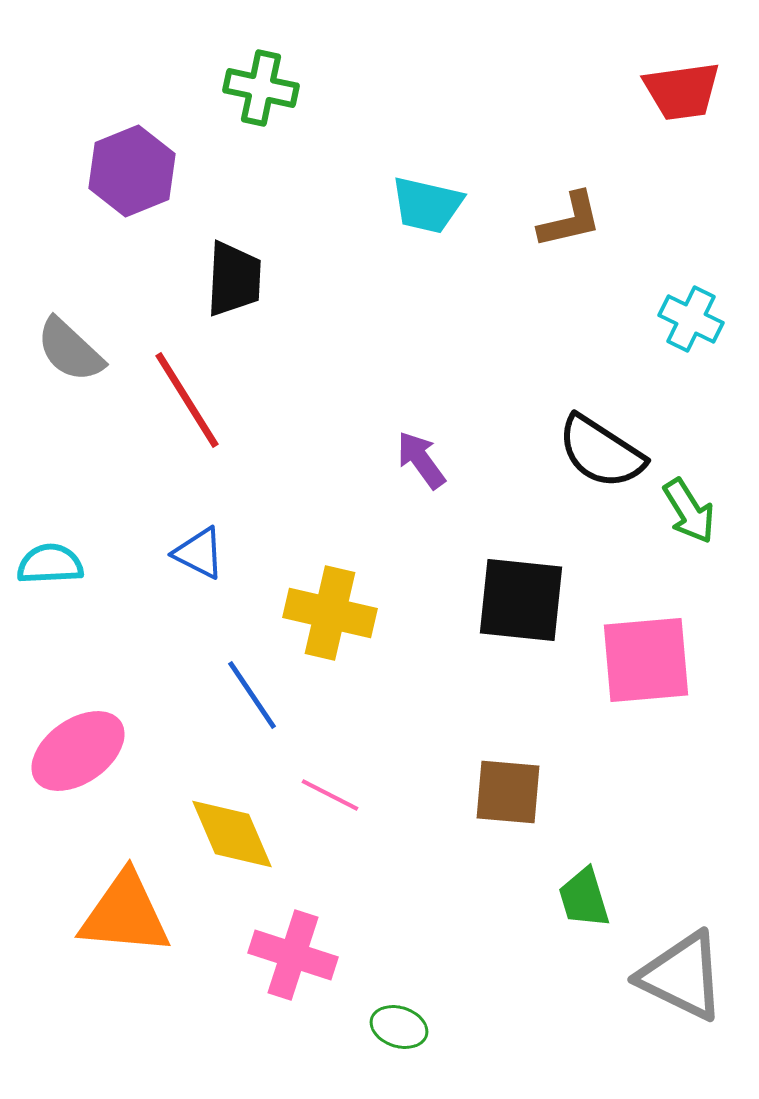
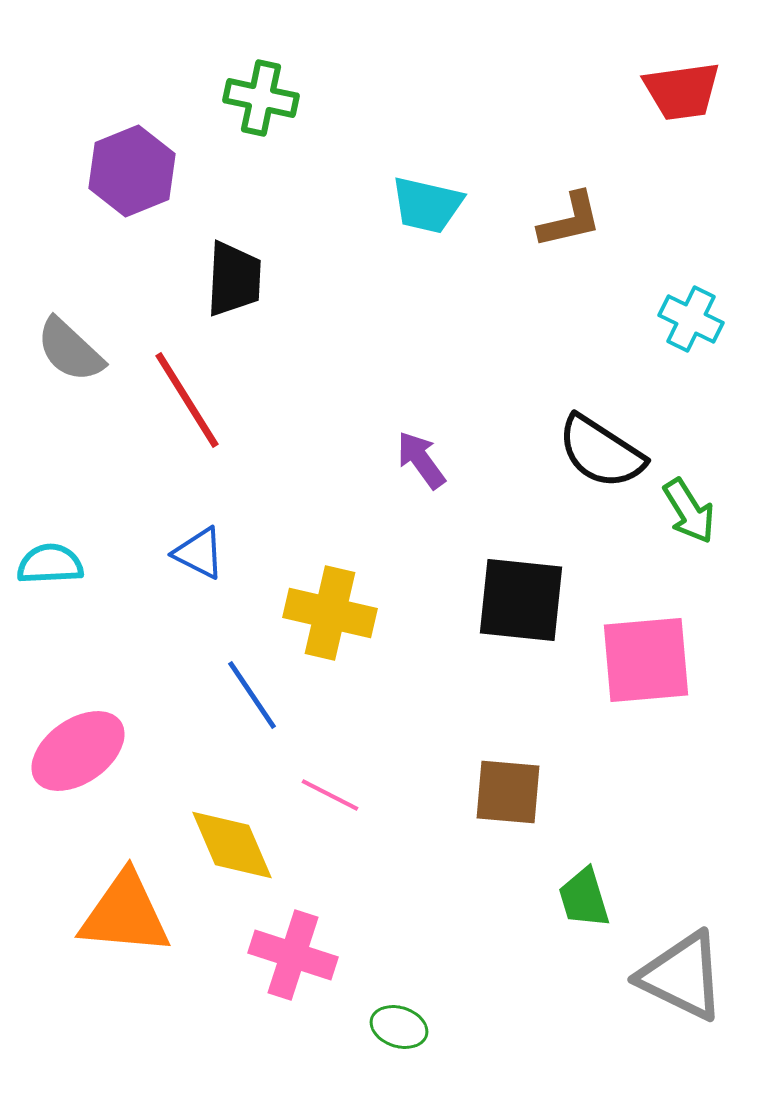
green cross: moved 10 px down
yellow diamond: moved 11 px down
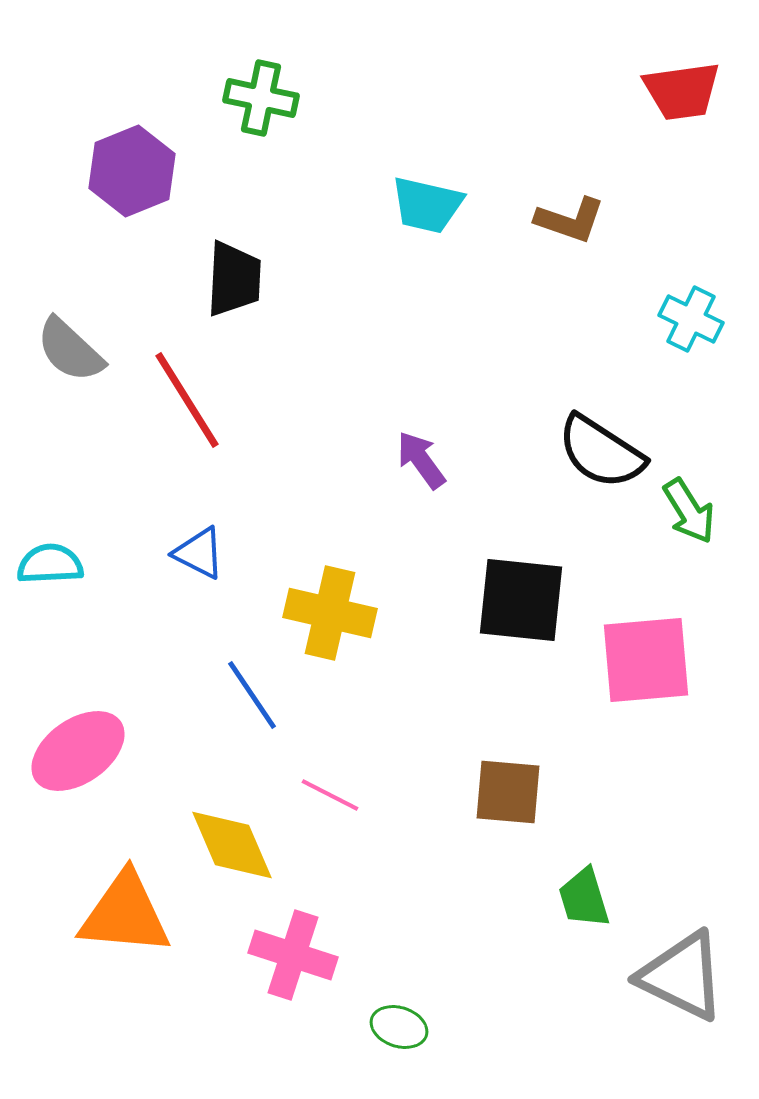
brown L-shape: rotated 32 degrees clockwise
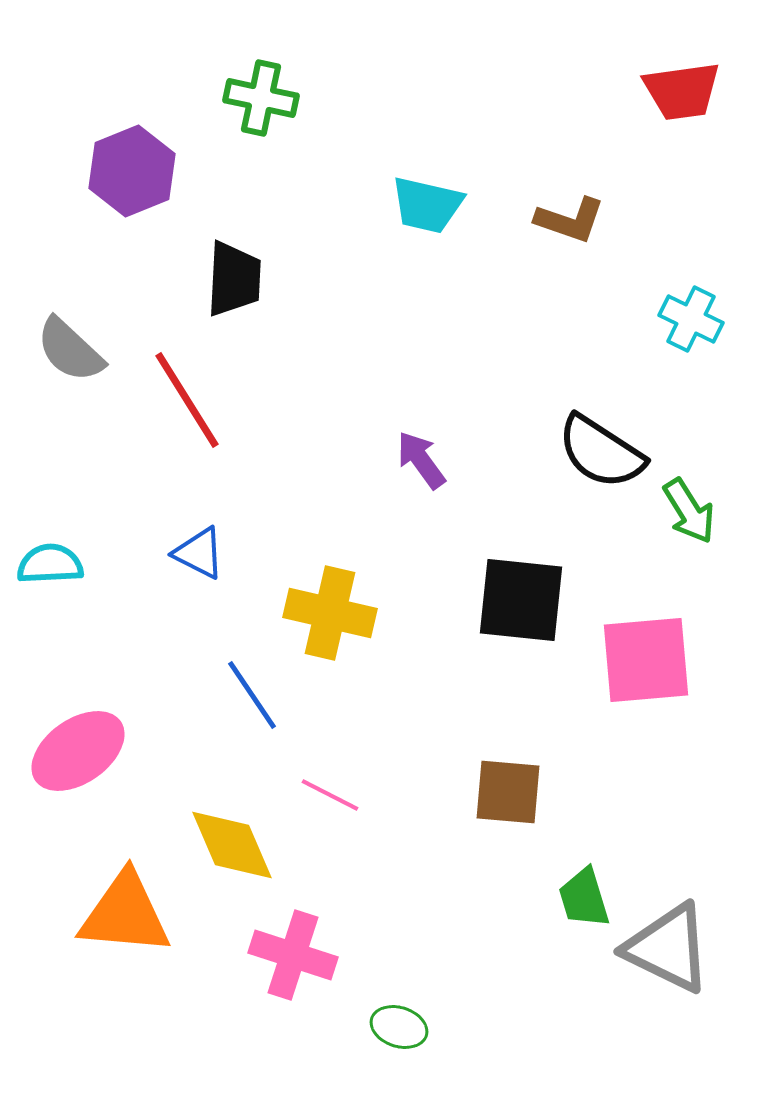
gray triangle: moved 14 px left, 28 px up
